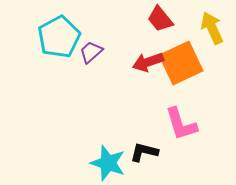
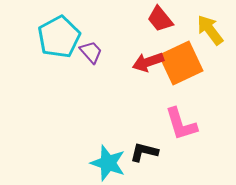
yellow arrow: moved 2 px left, 2 px down; rotated 12 degrees counterclockwise
purple trapezoid: rotated 90 degrees clockwise
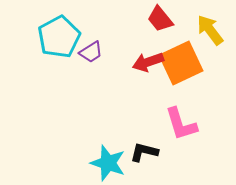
purple trapezoid: rotated 100 degrees clockwise
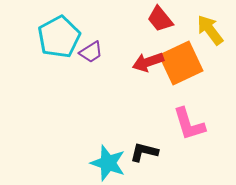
pink L-shape: moved 8 px right
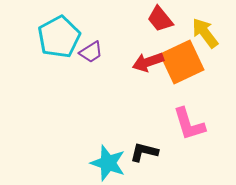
yellow arrow: moved 5 px left, 3 px down
orange square: moved 1 px right, 1 px up
